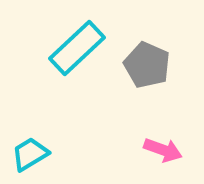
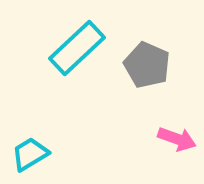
pink arrow: moved 14 px right, 11 px up
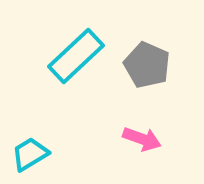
cyan rectangle: moved 1 px left, 8 px down
pink arrow: moved 35 px left
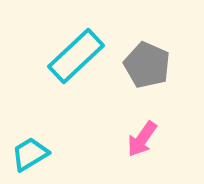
pink arrow: rotated 105 degrees clockwise
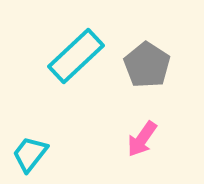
gray pentagon: rotated 9 degrees clockwise
cyan trapezoid: rotated 21 degrees counterclockwise
